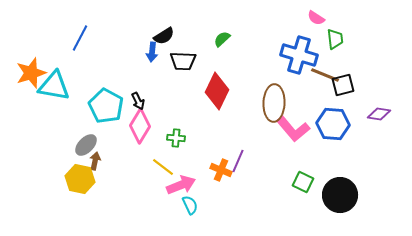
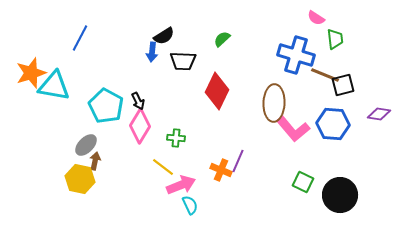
blue cross: moved 3 px left
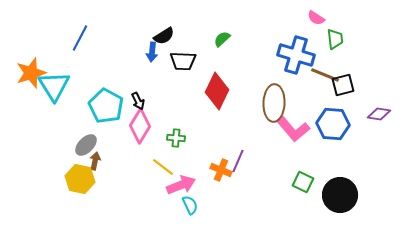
cyan triangle: rotated 48 degrees clockwise
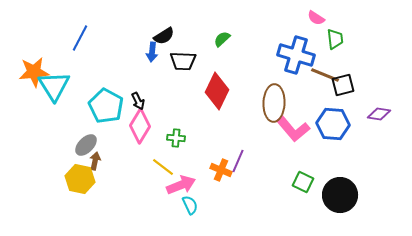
orange star: moved 3 px right, 1 px up; rotated 12 degrees clockwise
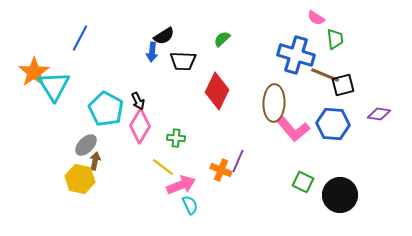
orange star: rotated 28 degrees counterclockwise
cyan pentagon: moved 3 px down
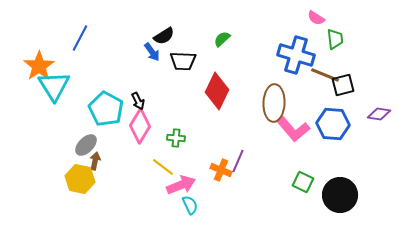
blue arrow: rotated 42 degrees counterclockwise
orange star: moved 5 px right, 6 px up
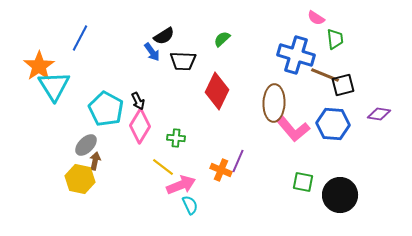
green square: rotated 15 degrees counterclockwise
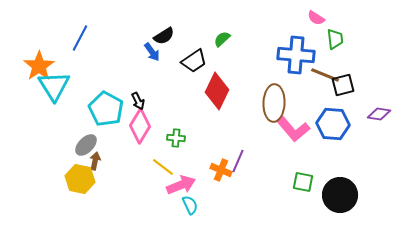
blue cross: rotated 12 degrees counterclockwise
black trapezoid: moved 11 px right; rotated 36 degrees counterclockwise
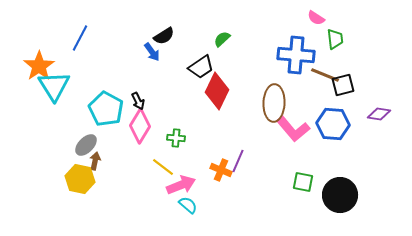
black trapezoid: moved 7 px right, 6 px down
cyan semicircle: moved 2 px left; rotated 24 degrees counterclockwise
